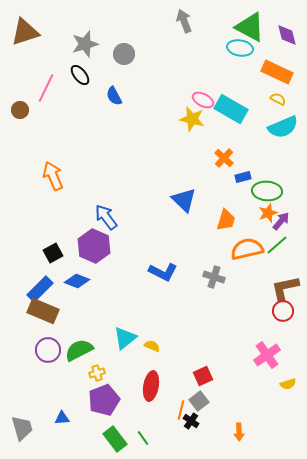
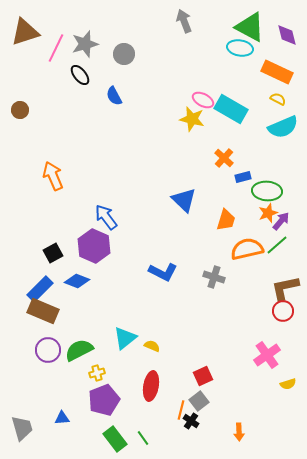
pink line at (46, 88): moved 10 px right, 40 px up
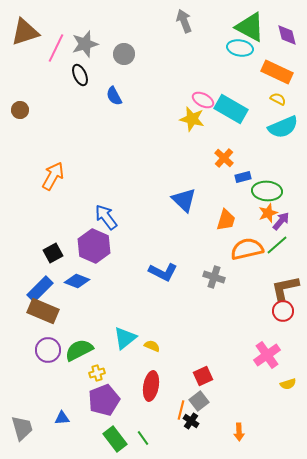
black ellipse at (80, 75): rotated 15 degrees clockwise
orange arrow at (53, 176): rotated 52 degrees clockwise
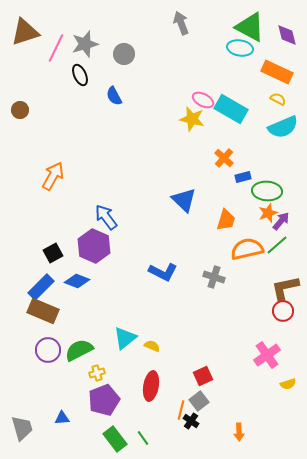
gray arrow at (184, 21): moved 3 px left, 2 px down
blue rectangle at (40, 289): moved 1 px right, 2 px up
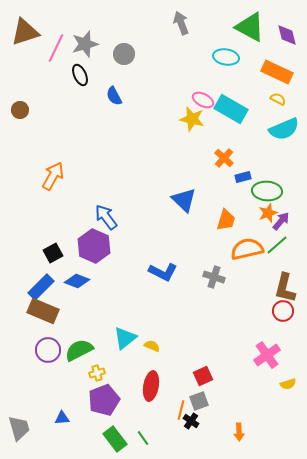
cyan ellipse at (240, 48): moved 14 px left, 9 px down
cyan semicircle at (283, 127): moved 1 px right, 2 px down
brown L-shape at (285, 288): rotated 64 degrees counterclockwise
gray square at (199, 401): rotated 18 degrees clockwise
gray trapezoid at (22, 428): moved 3 px left
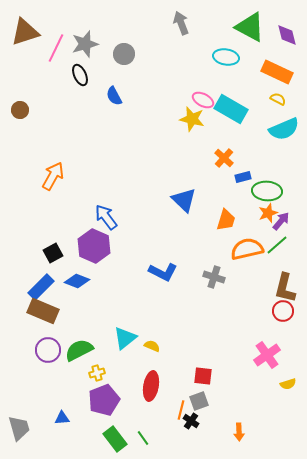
red square at (203, 376): rotated 30 degrees clockwise
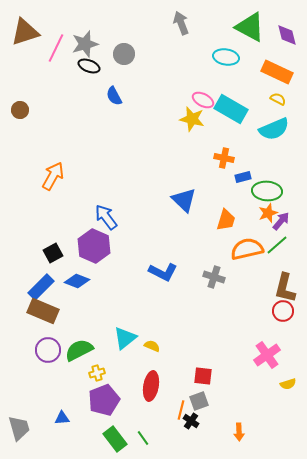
black ellipse at (80, 75): moved 9 px right, 9 px up; rotated 45 degrees counterclockwise
cyan semicircle at (284, 129): moved 10 px left
orange cross at (224, 158): rotated 30 degrees counterclockwise
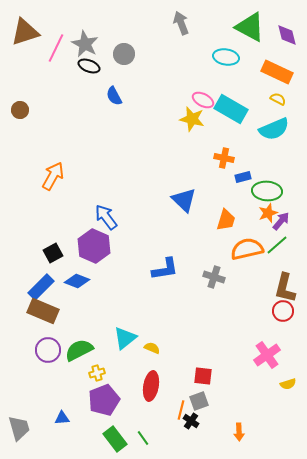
gray star at (85, 44): rotated 28 degrees counterclockwise
blue L-shape at (163, 272): moved 2 px right, 3 px up; rotated 36 degrees counterclockwise
yellow semicircle at (152, 346): moved 2 px down
